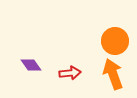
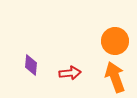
purple diamond: rotated 40 degrees clockwise
orange arrow: moved 2 px right, 3 px down
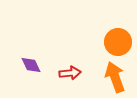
orange circle: moved 3 px right, 1 px down
purple diamond: rotated 30 degrees counterclockwise
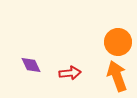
orange arrow: moved 2 px right, 1 px up
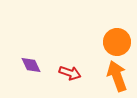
orange circle: moved 1 px left
red arrow: rotated 25 degrees clockwise
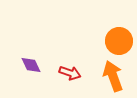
orange circle: moved 2 px right, 1 px up
orange arrow: moved 4 px left
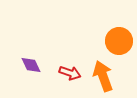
orange arrow: moved 10 px left
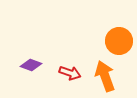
purple diamond: rotated 45 degrees counterclockwise
orange arrow: moved 2 px right
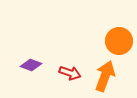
orange arrow: rotated 40 degrees clockwise
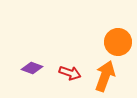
orange circle: moved 1 px left, 1 px down
purple diamond: moved 1 px right, 3 px down
